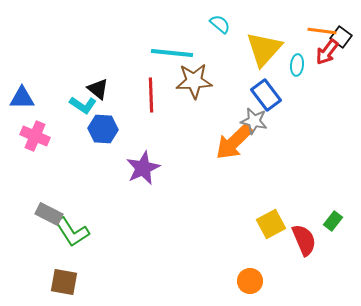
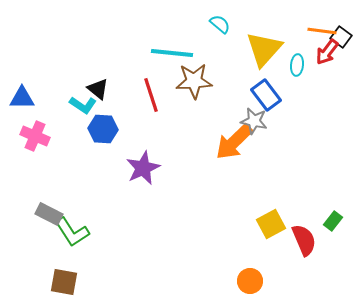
red line: rotated 16 degrees counterclockwise
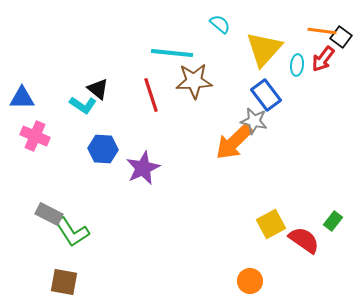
red arrow: moved 4 px left, 7 px down
blue hexagon: moved 20 px down
red semicircle: rotated 32 degrees counterclockwise
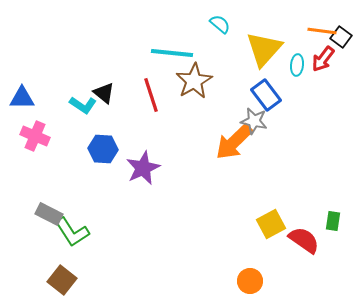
brown star: rotated 27 degrees counterclockwise
black triangle: moved 6 px right, 4 px down
green rectangle: rotated 30 degrees counterclockwise
brown square: moved 2 px left, 2 px up; rotated 28 degrees clockwise
